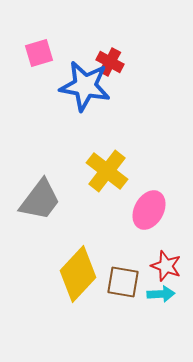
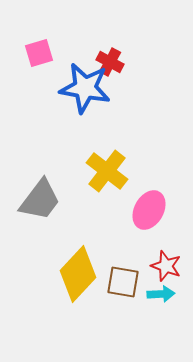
blue star: moved 2 px down
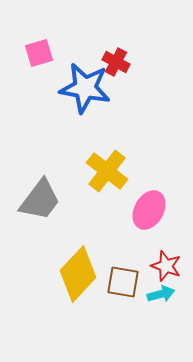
red cross: moved 6 px right
cyan arrow: rotated 12 degrees counterclockwise
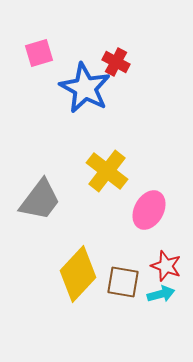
blue star: rotated 18 degrees clockwise
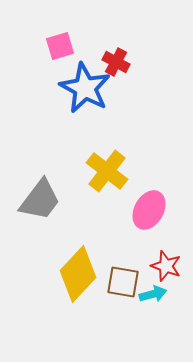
pink square: moved 21 px right, 7 px up
cyan arrow: moved 8 px left
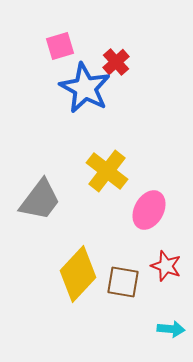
red cross: rotated 20 degrees clockwise
cyan arrow: moved 18 px right, 35 px down; rotated 20 degrees clockwise
